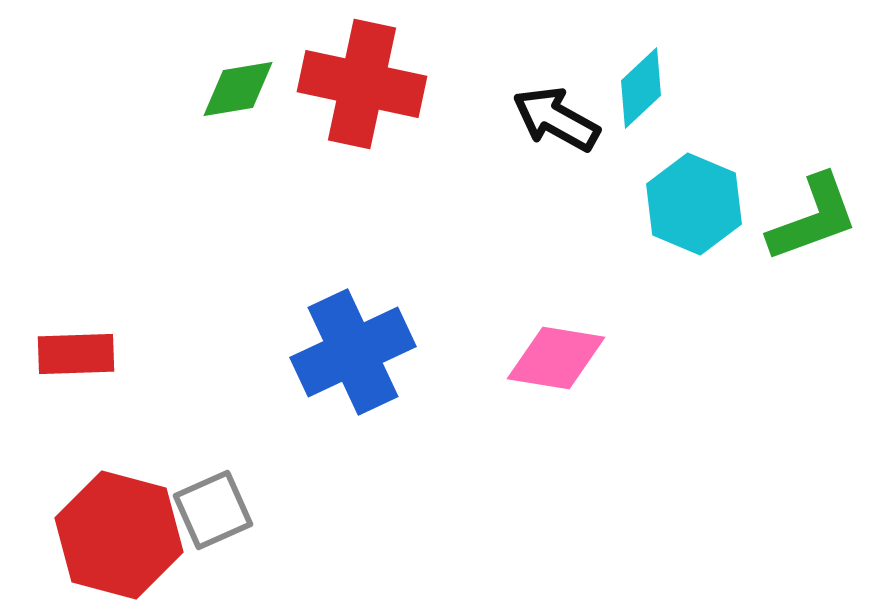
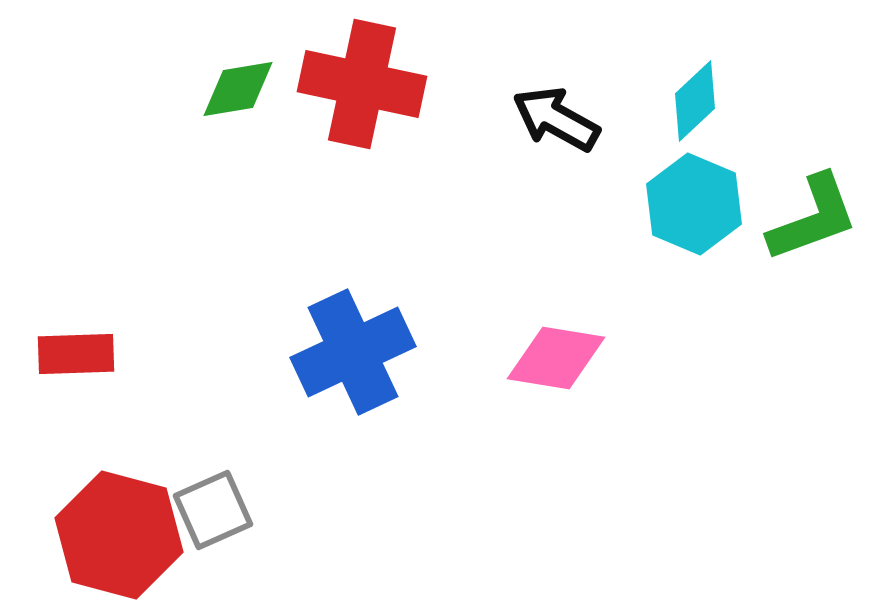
cyan diamond: moved 54 px right, 13 px down
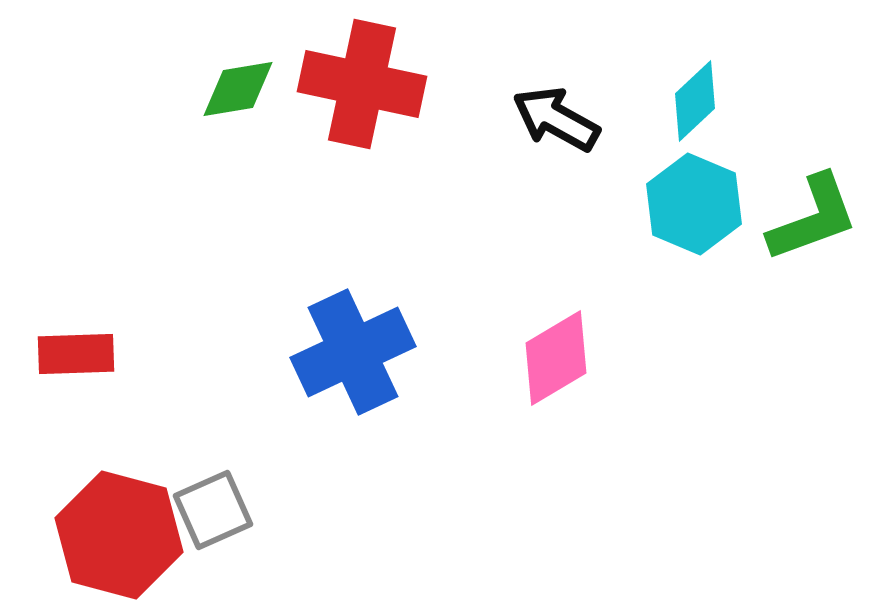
pink diamond: rotated 40 degrees counterclockwise
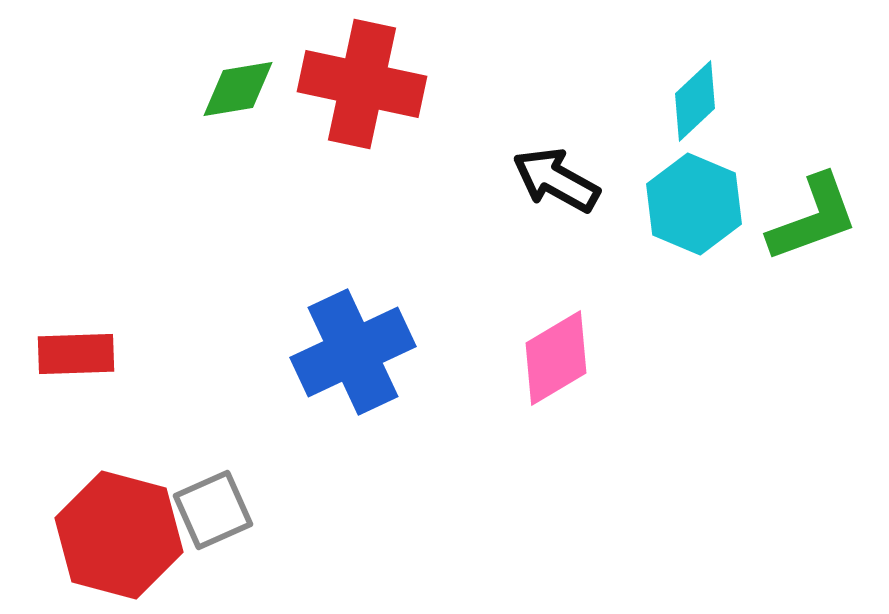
black arrow: moved 61 px down
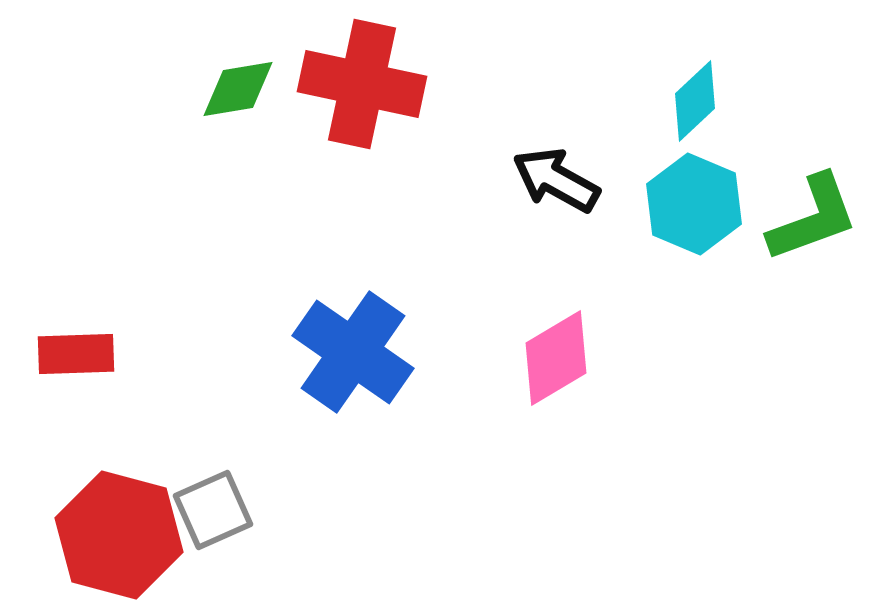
blue cross: rotated 30 degrees counterclockwise
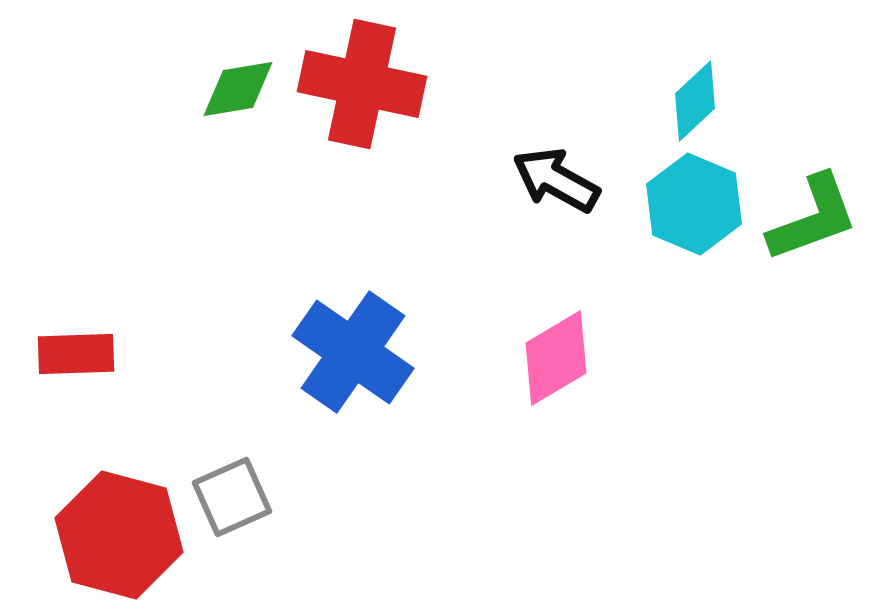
gray square: moved 19 px right, 13 px up
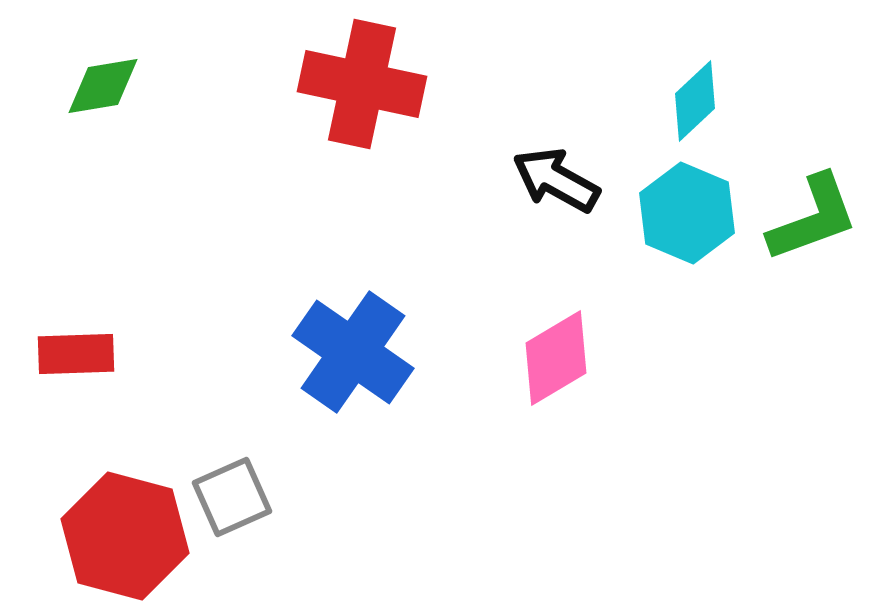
green diamond: moved 135 px left, 3 px up
cyan hexagon: moved 7 px left, 9 px down
red hexagon: moved 6 px right, 1 px down
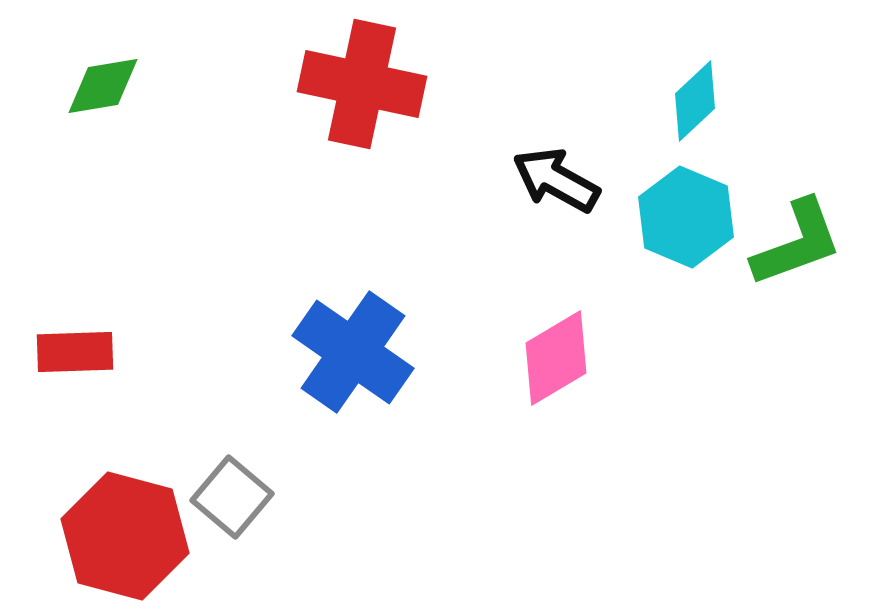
cyan hexagon: moved 1 px left, 4 px down
green L-shape: moved 16 px left, 25 px down
red rectangle: moved 1 px left, 2 px up
gray square: rotated 26 degrees counterclockwise
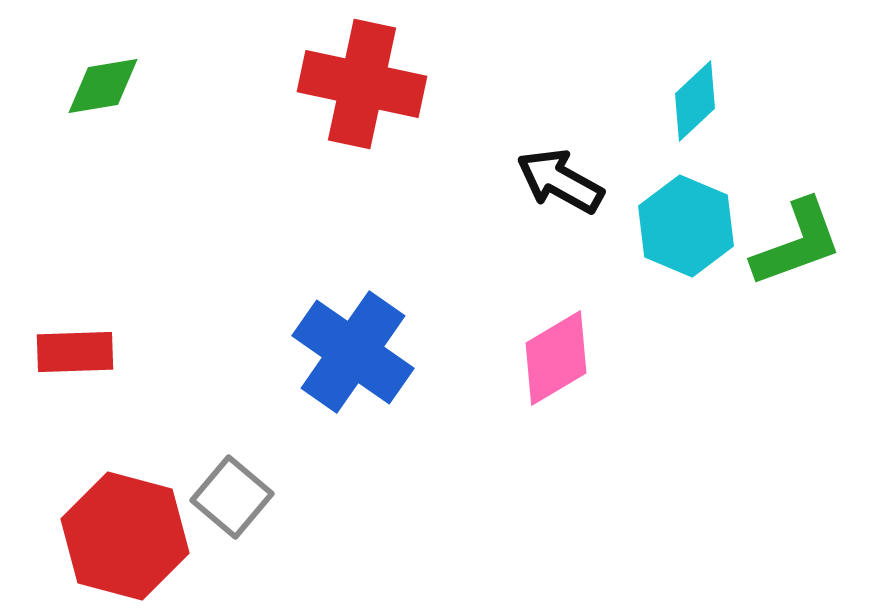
black arrow: moved 4 px right, 1 px down
cyan hexagon: moved 9 px down
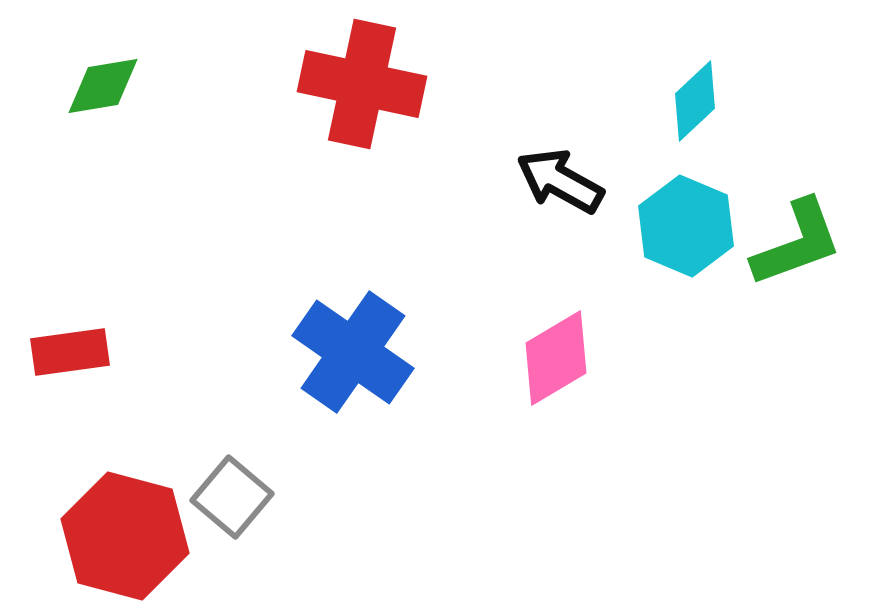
red rectangle: moved 5 px left; rotated 6 degrees counterclockwise
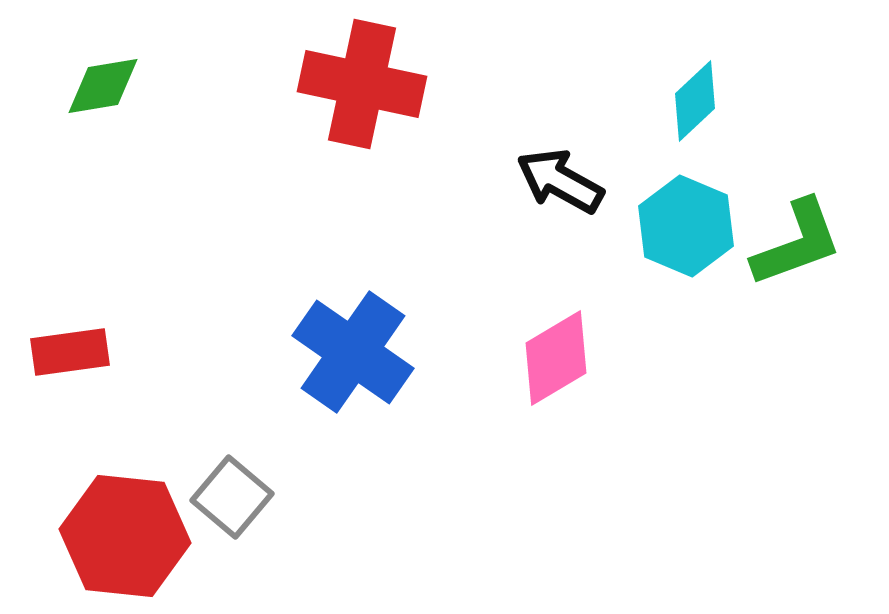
red hexagon: rotated 9 degrees counterclockwise
